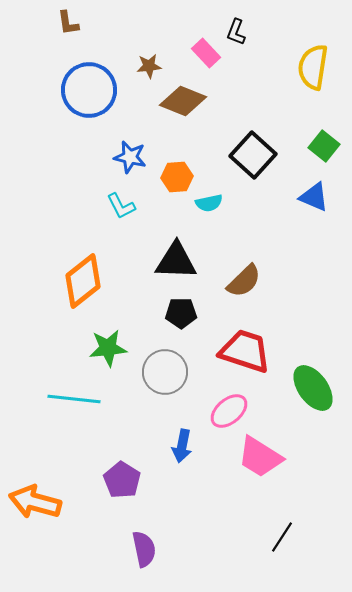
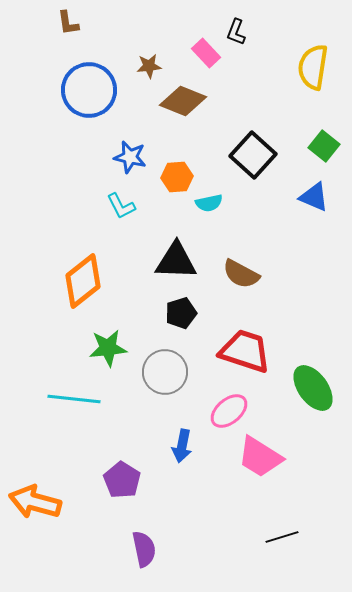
brown semicircle: moved 3 px left, 7 px up; rotated 72 degrees clockwise
black pentagon: rotated 16 degrees counterclockwise
black line: rotated 40 degrees clockwise
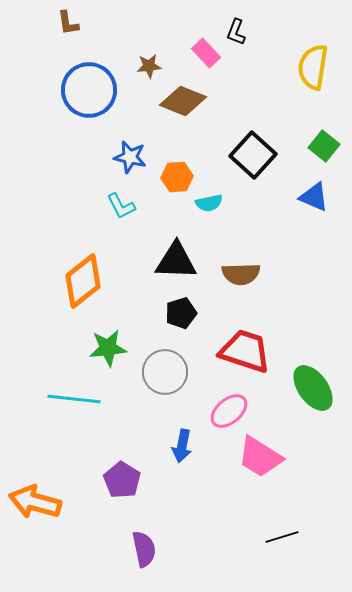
brown semicircle: rotated 30 degrees counterclockwise
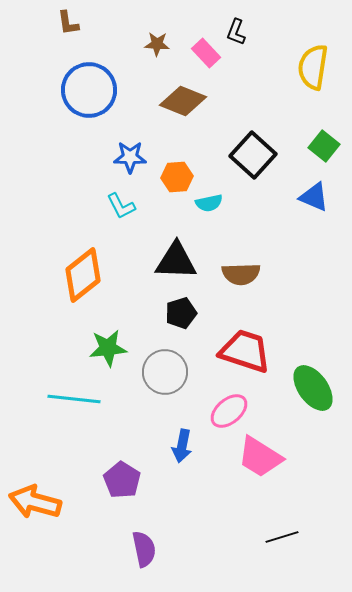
brown star: moved 8 px right, 22 px up; rotated 10 degrees clockwise
blue star: rotated 12 degrees counterclockwise
orange diamond: moved 6 px up
